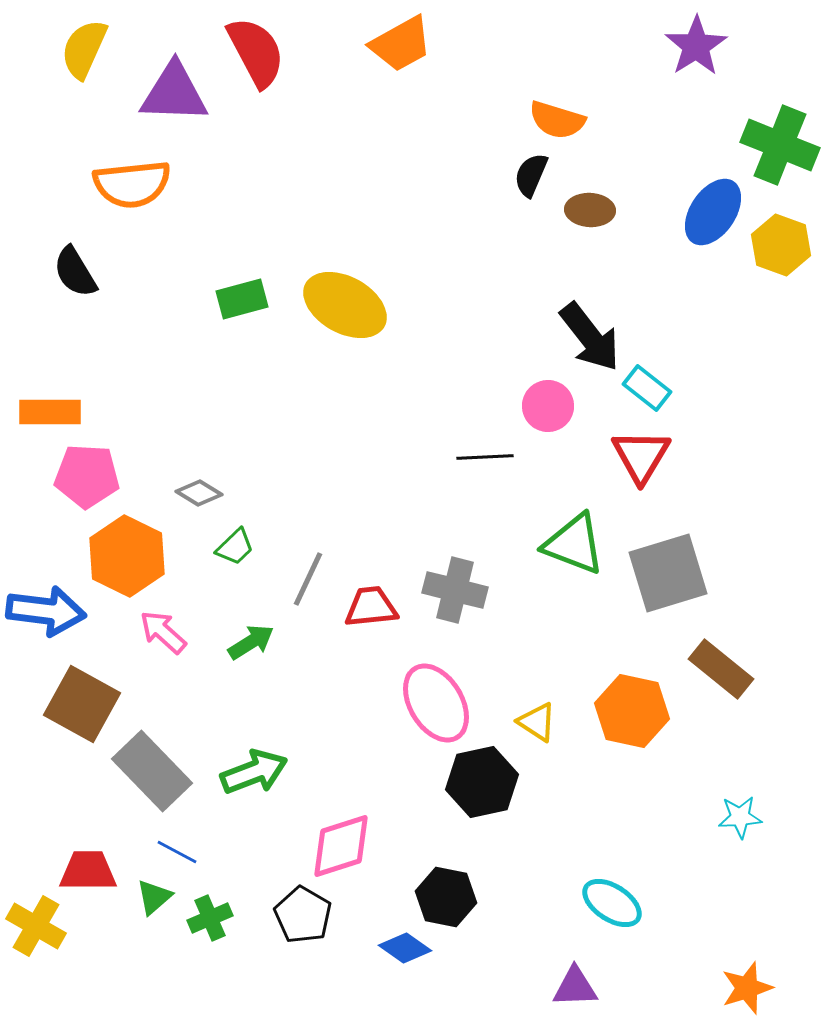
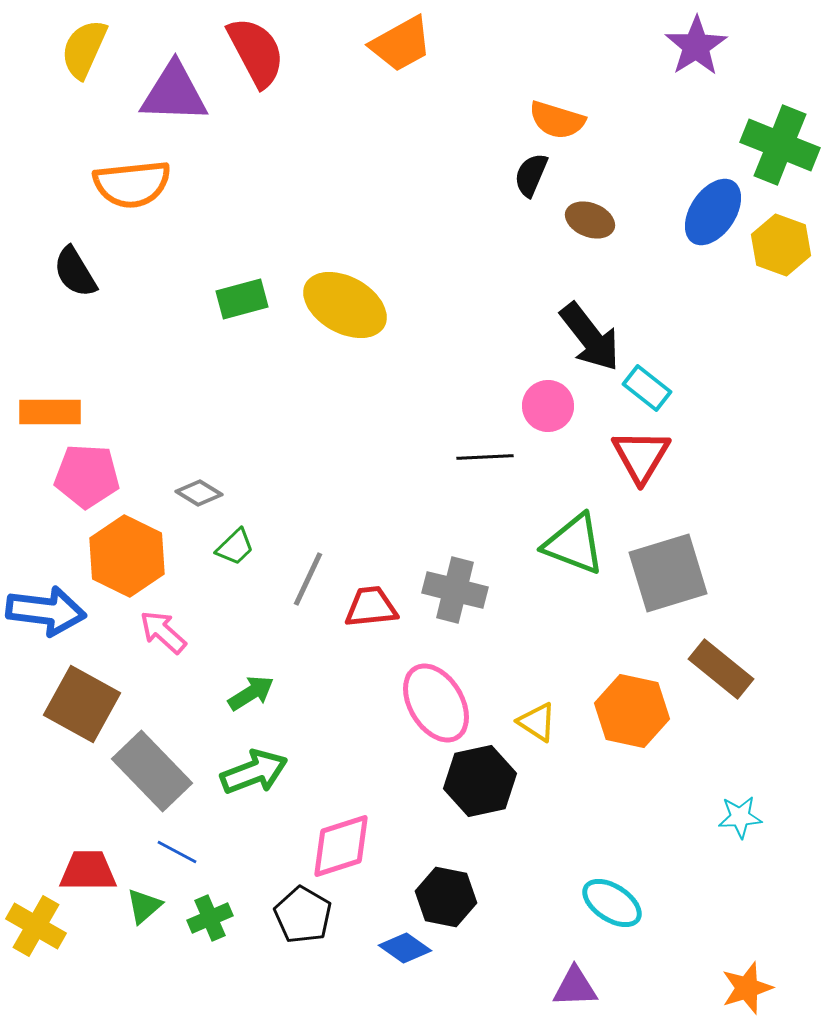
brown ellipse at (590, 210): moved 10 px down; rotated 18 degrees clockwise
green arrow at (251, 642): moved 51 px down
black hexagon at (482, 782): moved 2 px left, 1 px up
green triangle at (154, 897): moved 10 px left, 9 px down
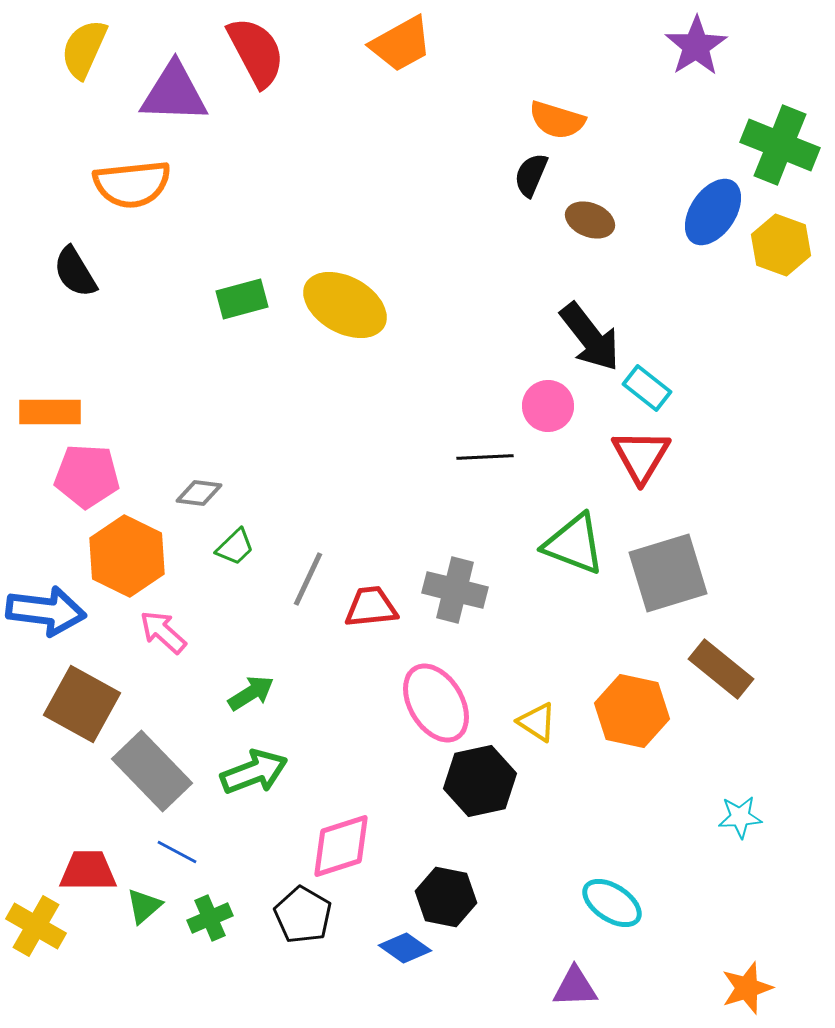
gray diamond at (199, 493): rotated 24 degrees counterclockwise
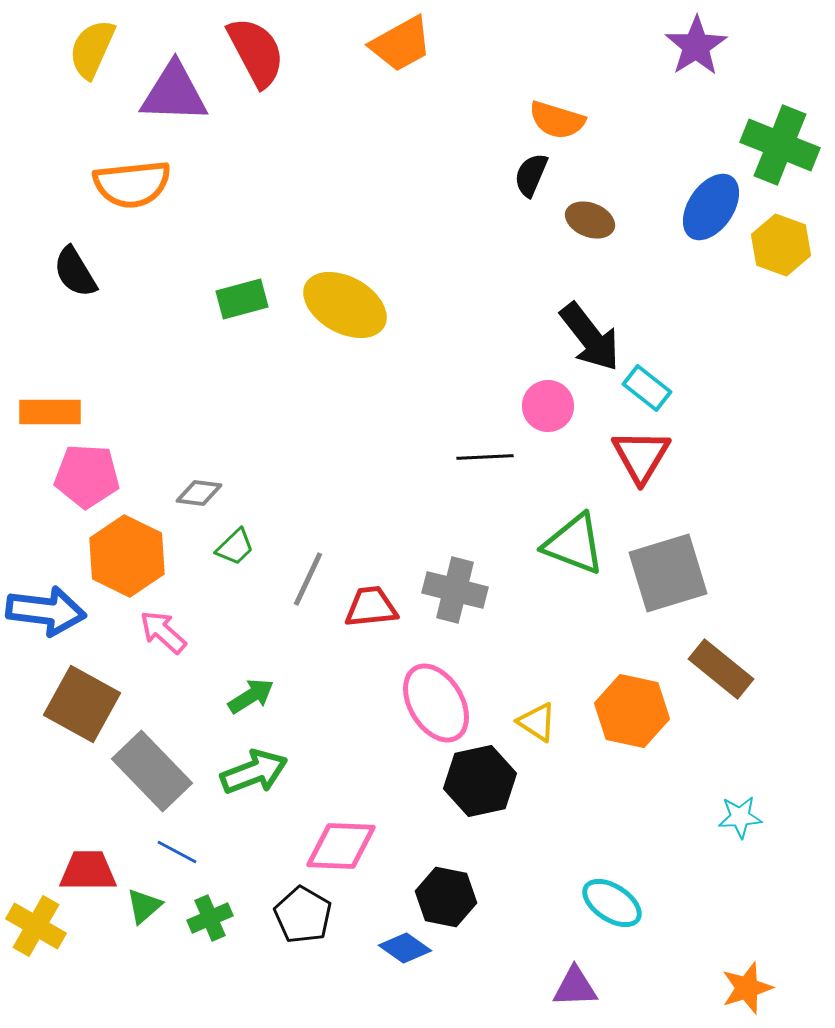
yellow semicircle at (84, 49): moved 8 px right
blue ellipse at (713, 212): moved 2 px left, 5 px up
green arrow at (251, 693): moved 3 px down
pink diamond at (341, 846): rotated 20 degrees clockwise
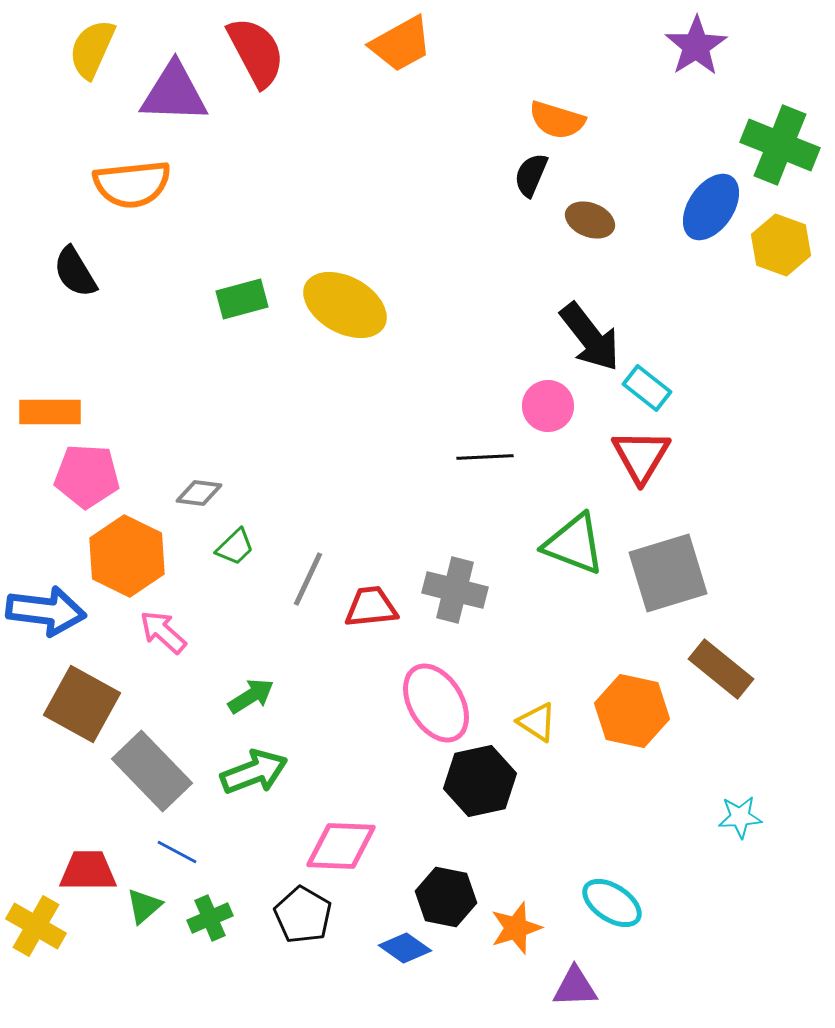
orange star at (747, 988): moved 231 px left, 60 px up
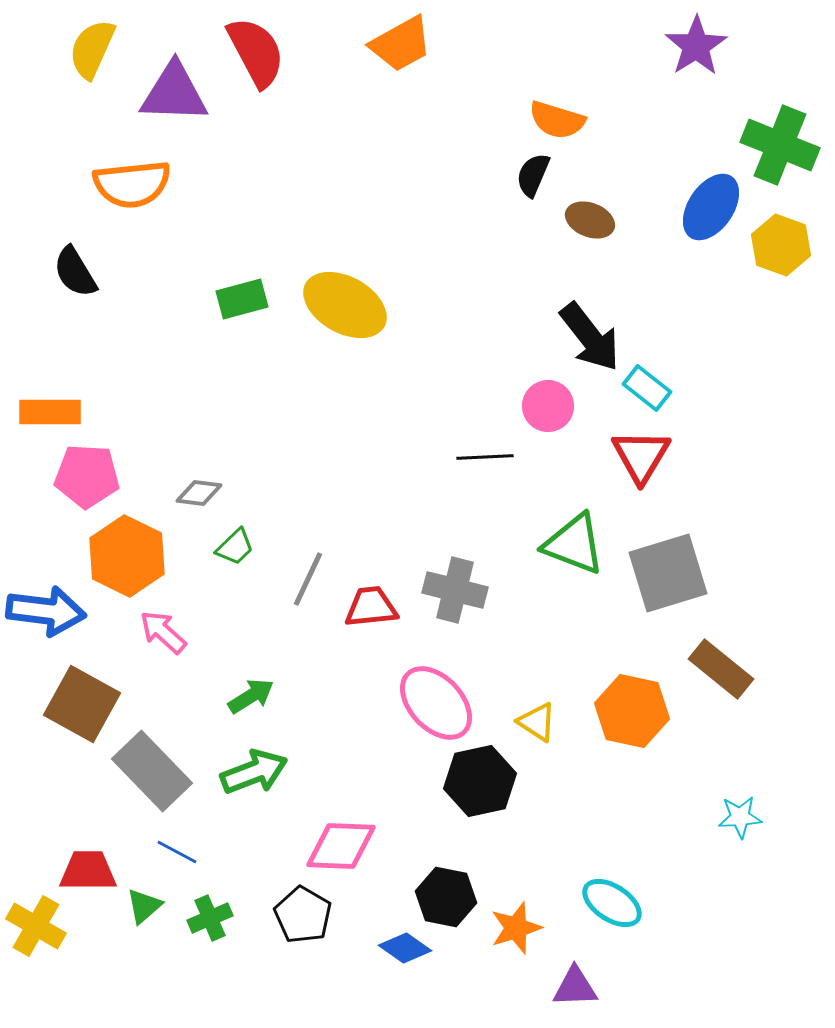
black semicircle at (531, 175): moved 2 px right
pink ellipse at (436, 703): rotated 12 degrees counterclockwise
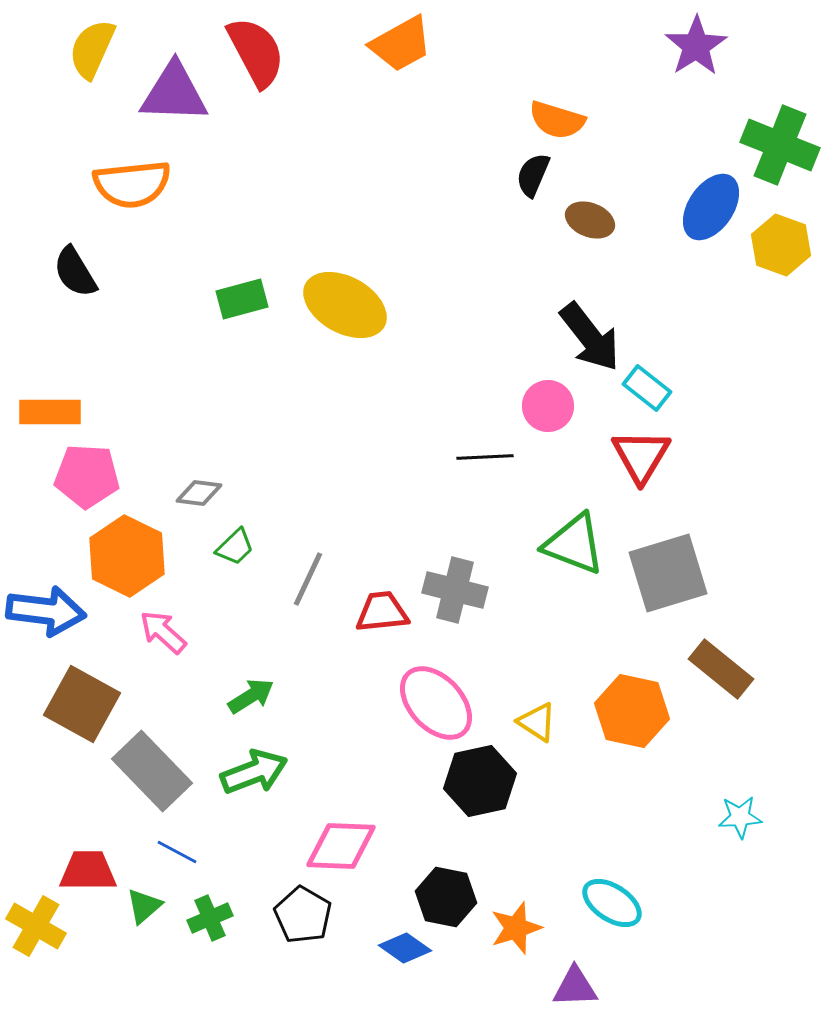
red trapezoid at (371, 607): moved 11 px right, 5 px down
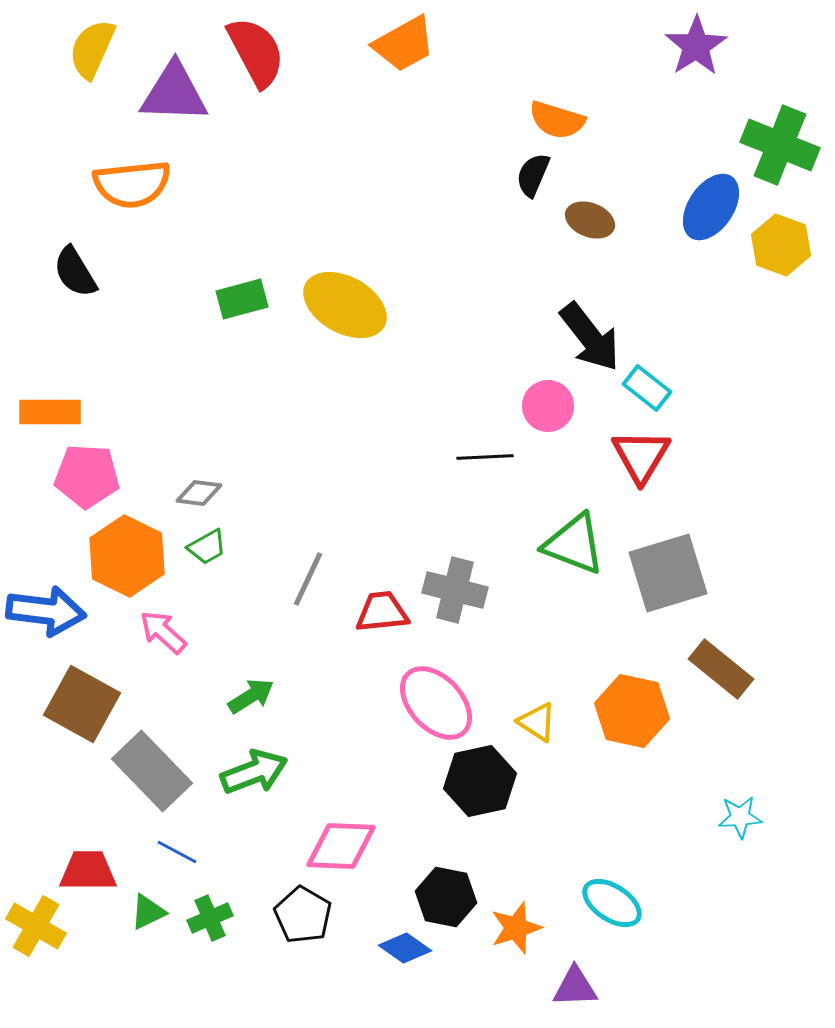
orange trapezoid at (401, 44): moved 3 px right
green trapezoid at (235, 547): moved 28 px left; rotated 15 degrees clockwise
green triangle at (144, 906): moved 4 px right, 6 px down; rotated 15 degrees clockwise
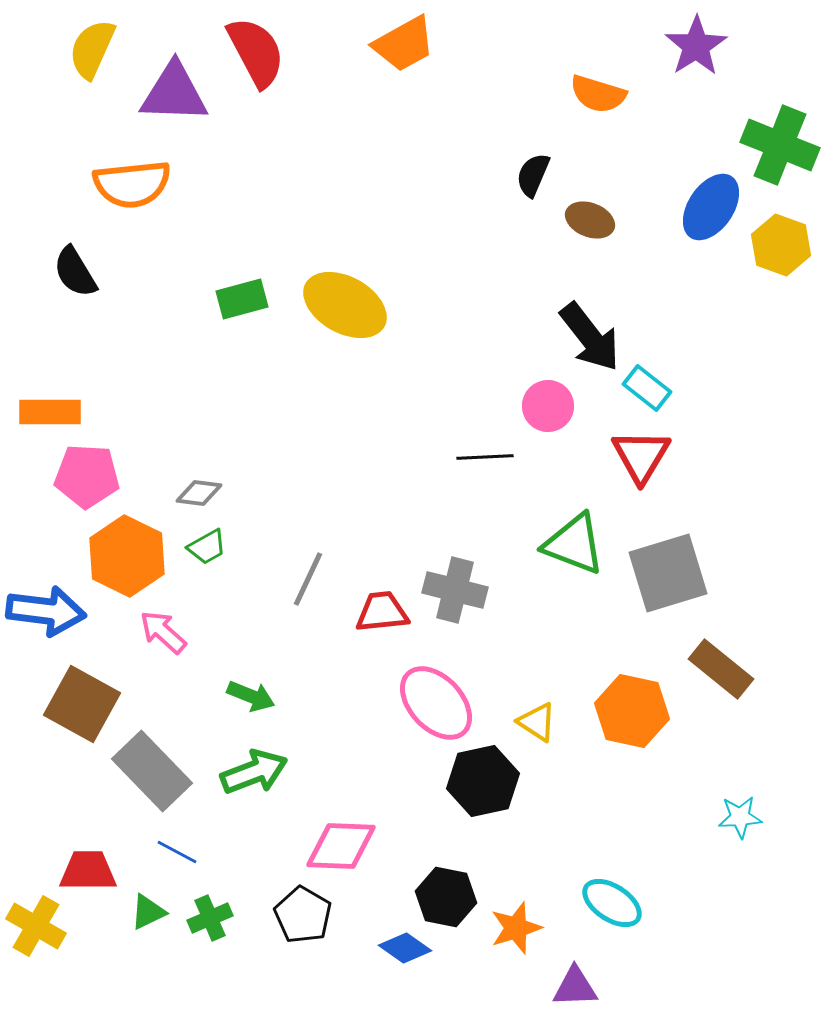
orange semicircle at (557, 120): moved 41 px right, 26 px up
green arrow at (251, 696): rotated 54 degrees clockwise
black hexagon at (480, 781): moved 3 px right
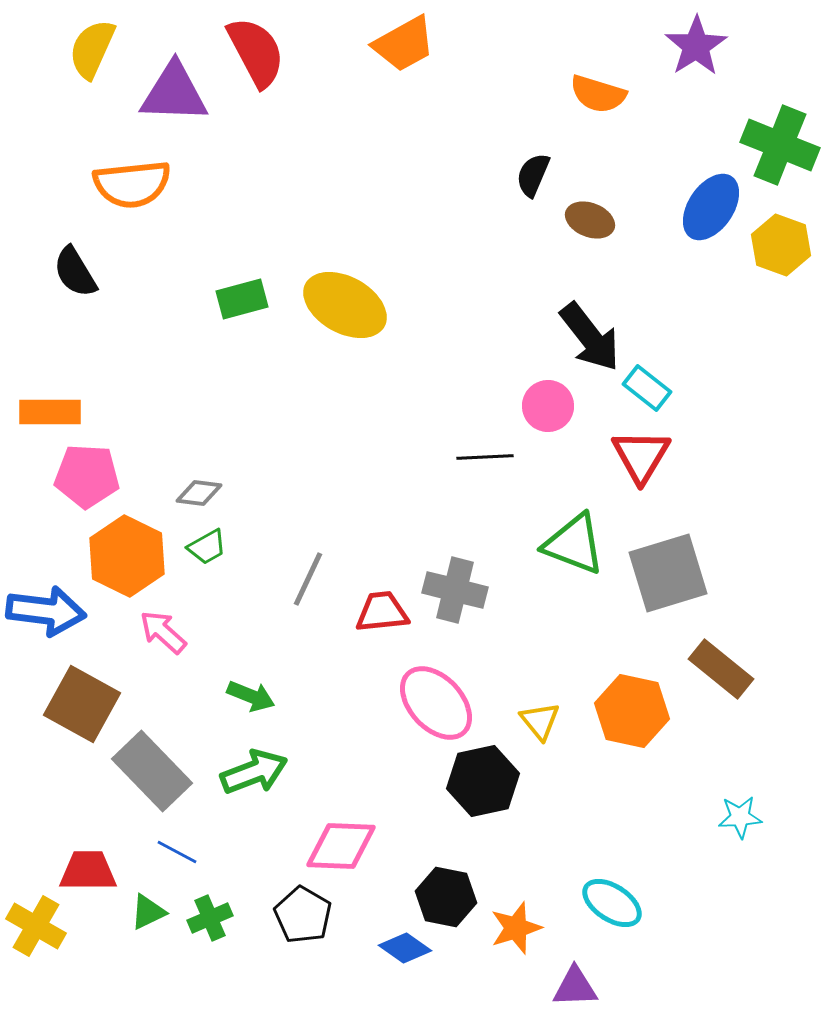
yellow triangle at (537, 722): moved 3 px right, 1 px up; rotated 18 degrees clockwise
